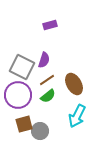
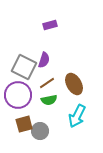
gray square: moved 2 px right
brown line: moved 3 px down
green semicircle: moved 1 px right, 4 px down; rotated 28 degrees clockwise
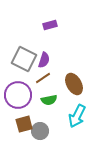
gray square: moved 8 px up
brown line: moved 4 px left, 5 px up
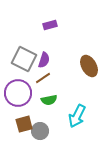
brown ellipse: moved 15 px right, 18 px up
purple circle: moved 2 px up
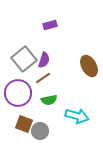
gray square: rotated 25 degrees clockwise
cyan arrow: rotated 100 degrees counterclockwise
brown square: rotated 36 degrees clockwise
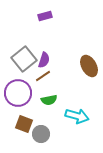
purple rectangle: moved 5 px left, 9 px up
brown line: moved 2 px up
gray circle: moved 1 px right, 3 px down
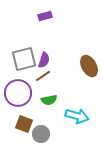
gray square: rotated 25 degrees clockwise
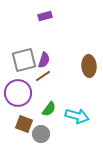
gray square: moved 1 px down
brown ellipse: rotated 25 degrees clockwise
green semicircle: moved 9 px down; rotated 42 degrees counterclockwise
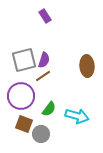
purple rectangle: rotated 72 degrees clockwise
brown ellipse: moved 2 px left
purple circle: moved 3 px right, 3 px down
